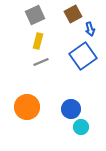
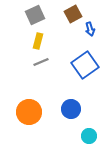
blue square: moved 2 px right, 9 px down
orange circle: moved 2 px right, 5 px down
cyan circle: moved 8 px right, 9 px down
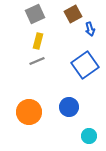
gray square: moved 1 px up
gray line: moved 4 px left, 1 px up
blue circle: moved 2 px left, 2 px up
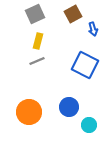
blue arrow: moved 3 px right
blue square: rotated 28 degrees counterclockwise
cyan circle: moved 11 px up
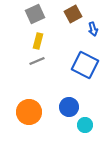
cyan circle: moved 4 px left
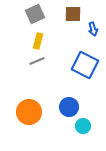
brown square: rotated 30 degrees clockwise
cyan circle: moved 2 px left, 1 px down
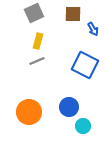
gray square: moved 1 px left, 1 px up
blue arrow: rotated 16 degrees counterclockwise
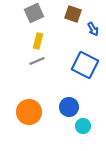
brown square: rotated 18 degrees clockwise
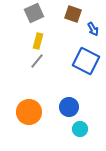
gray line: rotated 28 degrees counterclockwise
blue square: moved 1 px right, 4 px up
cyan circle: moved 3 px left, 3 px down
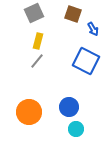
cyan circle: moved 4 px left
